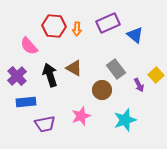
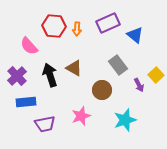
gray rectangle: moved 2 px right, 4 px up
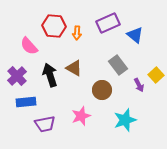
orange arrow: moved 4 px down
